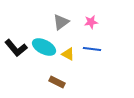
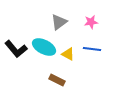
gray triangle: moved 2 px left
black L-shape: moved 1 px down
brown rectangle: moved 2 px up
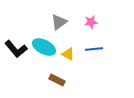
blue line: moved 2 px right; rotated 12 degrees counterclockwise
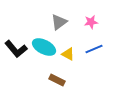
blue line: rotated 18 degrees counterclockwise
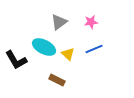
black L-shape: moved 11 px down; rotated 10 degrees clockwise
yellow triangle: rotated 16 degrees clockwise
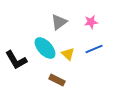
cyan ellipse: moved 1 px right, 1 px down; rotated 20 degrees clockwise
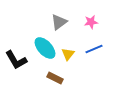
yellow triangle: rotated 24 degrees clockwise
brown rectangle: moved 2 px left, 2 px up
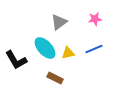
pink star: moved 4 px right, 3 px up
yellow triangle: moved 1 px up; rotated 40 degrees clockwise
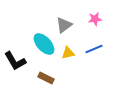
gray triangle: moved 5 px right, 3 px down
cyan ellipse: moved 1 px left, 4 px up
black L-shape: moved 1 px left, 1 px down
brown rectangle: moved 9 px left
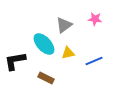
pink star: rotated 16 degrees clockwise
blue line: moved 12 px down
black L-shape: rotated 110 degrees clockwise
